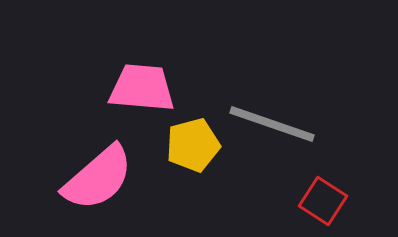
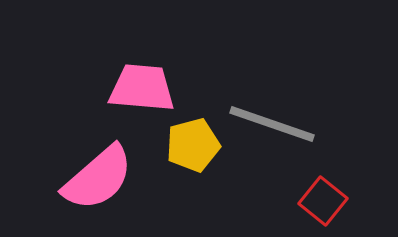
red square: rotated 6 degrees clockwise
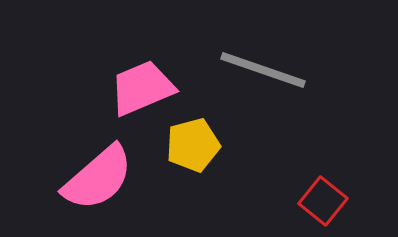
pink trapezoid: rotated 28 degrees counterclockwise
gray line: moved 9 px left, 54 px up
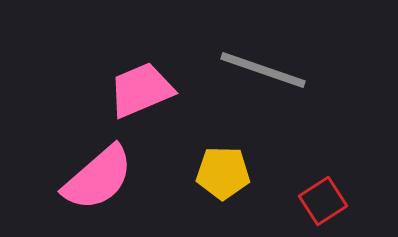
pink trapezoid: moved 1 px left, 2 px down
yellow pentagon: moved 30 px right, 28 px down; rotated 16 degrees clockwise
red square: rotated 18 degrees clockwise
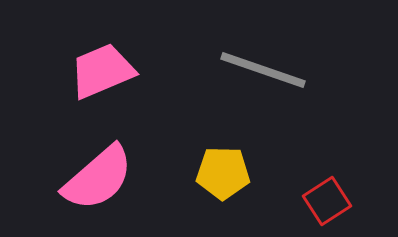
pink trapezoid: moved 39 px left, 19 px up
red square: moved 4 px right
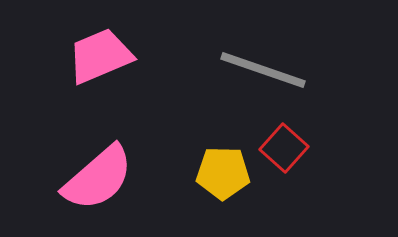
pink trapezoid: moved 2 px left, 15 px up
red square: moved 43 px left, 53 px up; rotated 15 degrees counterclockwise
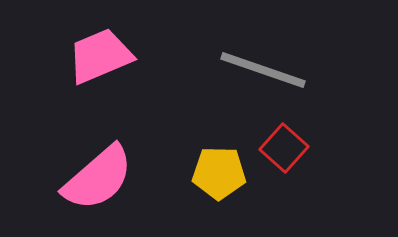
yellow pentagon: moved 4 px left
